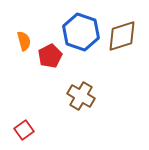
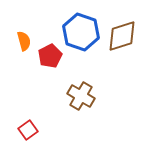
red square: moved 4 px right
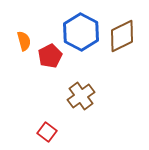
blue hexagon: rotated 9 degrees clockwise
brown diamond: rotated 8 degrees counterclockwise
brown cross: rotated 24 degrees clockwise
red square: moved 19 px right, 2 px down; rotated 18 degrees counterclockwise
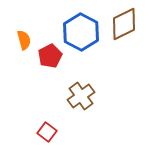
brown diamond: moved 2 px right, 12 px up
orange semicircle: moved 1 px up
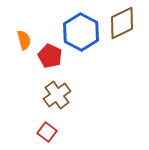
brown diamond: moved 2 px left, 1 px up
red pentagon: rotated 20 degrees counterclockwise
brown cross: moved 24 px left, 1 px up
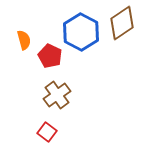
brown diamond: rotated 8 degrees counterclockwise
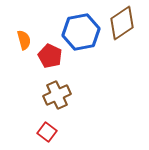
blue hexagon: rotated 21 degrees clockwise
brown cross: rotated 12 degrees clockwise
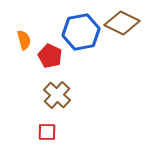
brown diamond: rotated 60 degrees clockwise
brown cross: rotated 24 degrees counterclockwise
red square: rotated 36 degrees counterclockwise
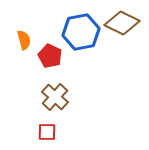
brown cross: moved 2 px left, 2 px down
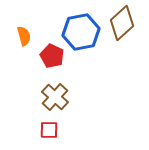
brown diamond: rotated 68 degrees counterclockwise
orange semicircle: moved 4 px up
red pentagon: moved 2 px right
red square: moved 2 px right, 2 px up
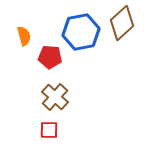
red pentagon: moved 2 px left, 1 px down; rotated 20 degrees counterclockwise
